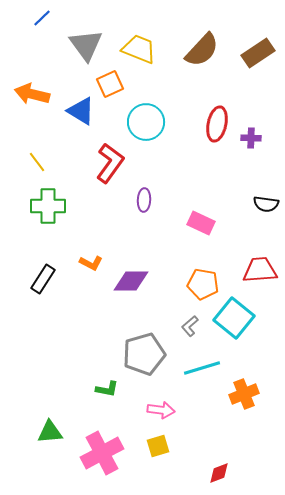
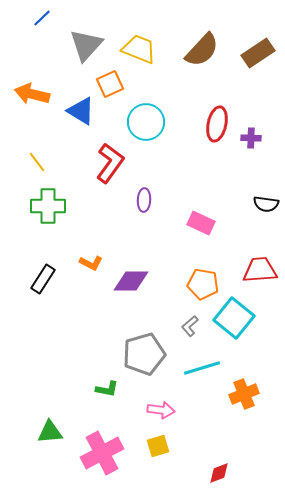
gray triangle: rotated 18 degrees clockwise
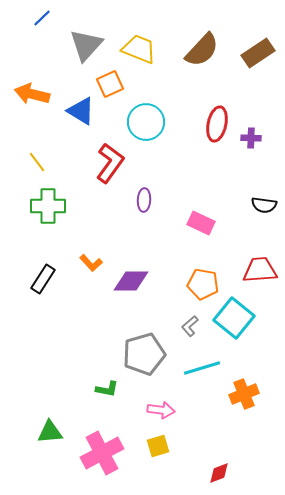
black semicircle: moved 2 px left, 1 px down
orange L-shape: rotated 20 degrees clockwise
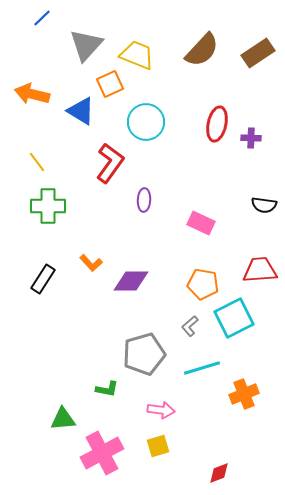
yellow trapezoid: moved 2 px left, 6 px down
cyan square: rotated 24 degrees clockwise
green triangle: moved 13 px right, 13 px up
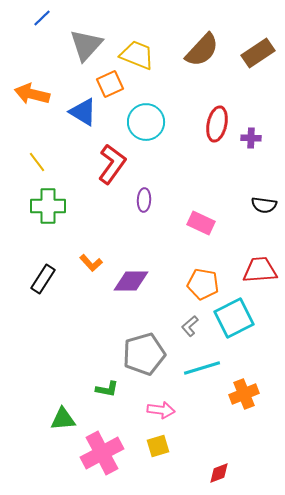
blue triangle: moved 2 px right, 1 px down
red L-shape: moved 2 px right, 1 px down
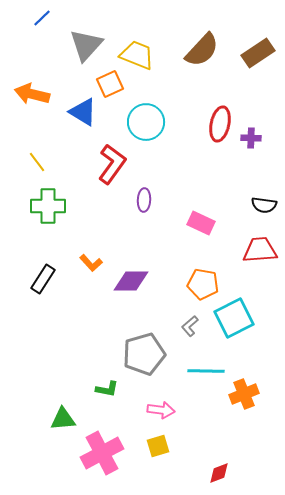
red ellipse: moved 3 px right
red trapezoid: moved 20 px up
cyan line: moved 4 px right, 3 px down; rotated 18 degrees clockwise
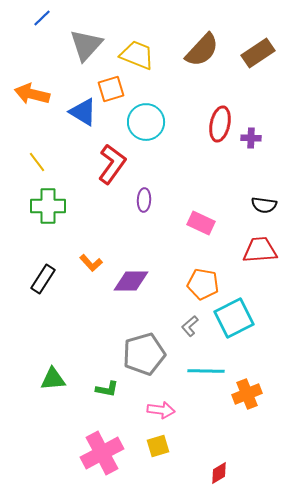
orange square: moved 1 px right, 5 px down; rotated 8 degrees clockwise
orange cross: moved 3 px right
green triangle: moved 10 px left, 40 px up
red diamond: rotated 10 degrees counterclockwise
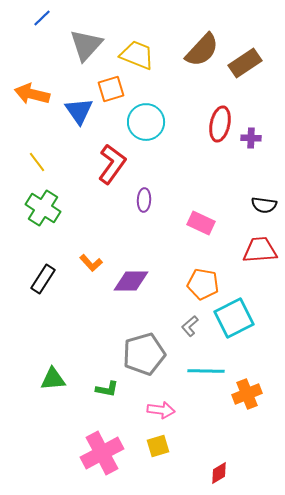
brown rectangle: moved 13 px left, 10 px down
blue triangle: moved 4 px left, 1 px up; rotated 24 degrees clockwise
green cross: moved 5 px left, 2 px down; rotated 32 degrees clockwise
